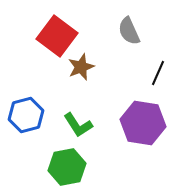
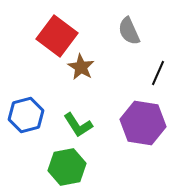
brown star: rotated 20 degrees counterclockwise
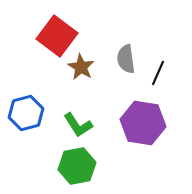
gray semicircle: moved 3 px left, 28 px down; rotated 16 degrees clockwise
blue hexagon: moved 2 px up
green hexagon: moved 10 px right, 1 px up
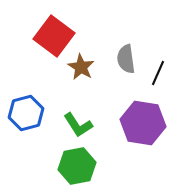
red square: moved 3 px left
